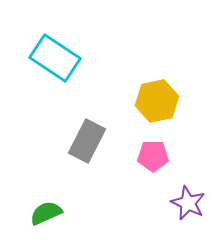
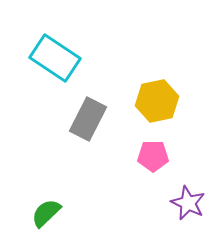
gray rectangle: moved 1 px right, 22 px up
green semicircle: rotated 20 degrees counterclockwise
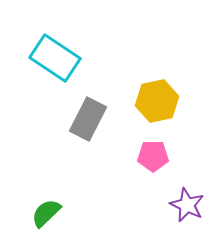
purple star: moved 1 px left, 2 px down
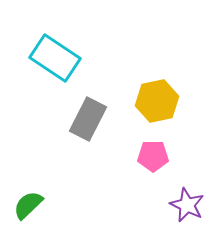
green semicircle: moved 18 px left, 8 px up
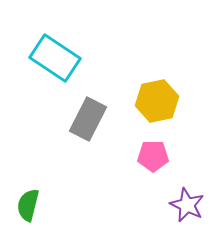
green semicircle: rotated 32 degrees counterclockwise
